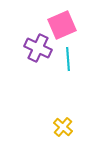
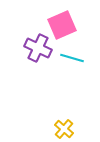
cyan line: moved 4 px right, 1 px up; rotated 70 degrees counterclockwise
yellow cross: moved 1 px right, 2 px down
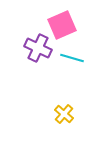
yellow cross: moved 15 px up
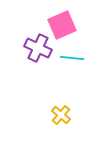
cyan line: rotated 10 degrees counterclockwise
yellow cross: moved 3 px left, 1 px down
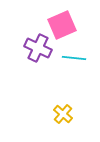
cyan line: moved 2 px right
yellow cross: moved 2 px right, 1 px up
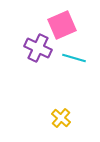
cyan line: rotated 10 degrees clockwise
yellow cross: moved 2 px left, 4 px down
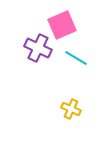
cyan line: moved 2 px right; rotated 15 degrees clockwise
yellow cross: moved 10 px right, 9 px up; rotated 18 degrees counterclockwise
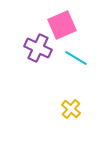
yellow cross: rotated 18 degrees clockwise
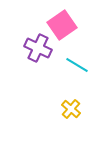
pink square: rotated 12 degrees counterclockwise
cyan line: moved 1 px right, 7 px down
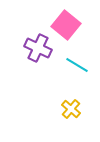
pink square: moved 4 px right; rotated 16 degrees counterclockwise
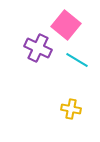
cyan line: moved 5 px up
yellow cross: rotated 30 degrees counterclockwise
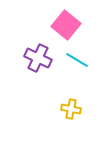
purple cross: moved 10 px down
